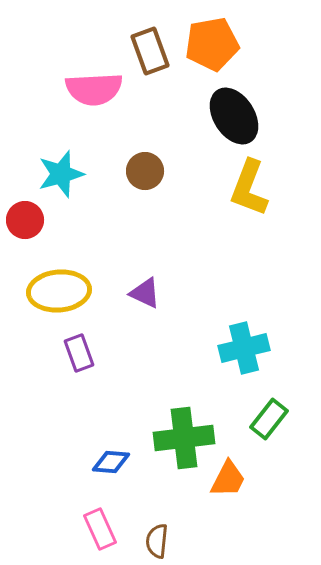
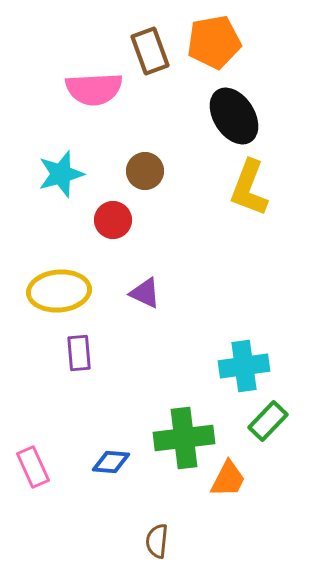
orange pentagon: moved 2 px right, 2 px up
red circle: moved 88 px right
cyan cross: moved 18 px down; rotated 6 degrees clockwise
purple rectangle: rotated 15 degrees clockwise
green rectangle: moved 1 px left, 2 px down; rotated 6 degrees clockwise
pink rectangle: moved 67 px left, 62 px up
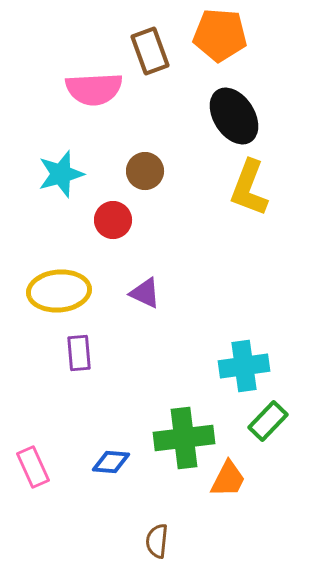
orange pentagon: moved 6 px right, 7 px up; rotated 14 degrees clockwise
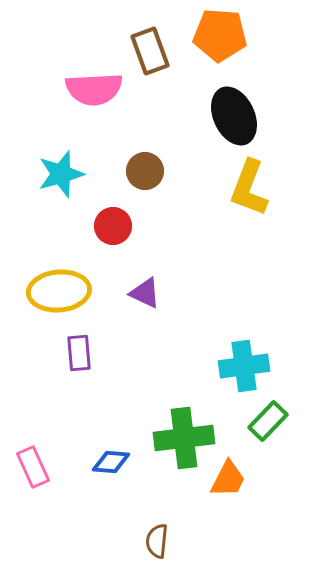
black ellipse: rotated 8 degrees clockwise
red circle: moved 6 px down
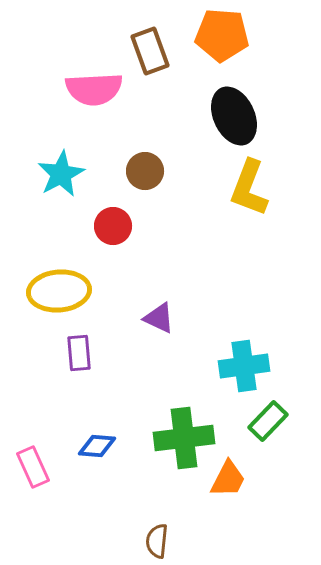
orange pentagon: moved 2 px right
cyan star: rotated 12 degrees counterclockwise
purple triangle: moved 14 px right, 25 px down
blue diamond: moved 14 px left, 16 px up
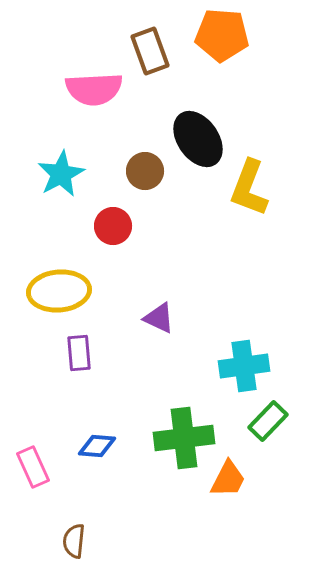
black ellipse: moved 36 px left, 23 px down; rotated 10 degrees counterclockwise
brown semicircle: moved 83 px left
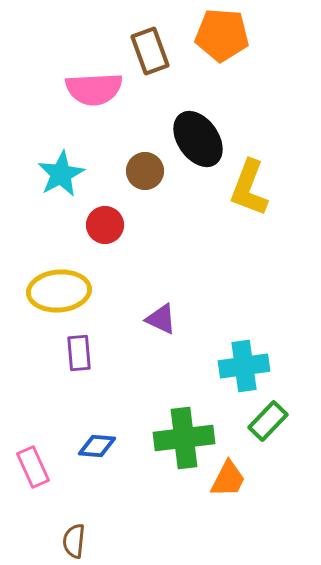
red circle: moved 8 px left, 1 px up
purple triangle: moved 2 px right, 1 px down
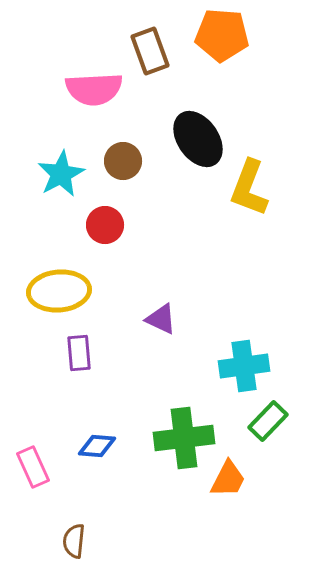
brown circle: moved 22 px left, 10 px up
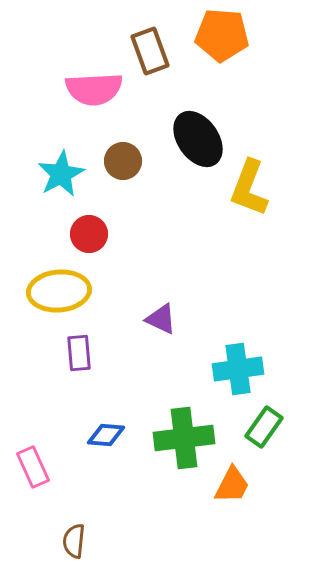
red circle: moved 16 px left, 9 px down
cyan cross: moved 6 px left, 3 px down
green rectangle: moved 4 px left, 6 px down; rotated 9 degrees counterclockwise
blue diamond: moved 9 px right, 11 px up
orange trapezoid: moved 4 px right, 6 px down
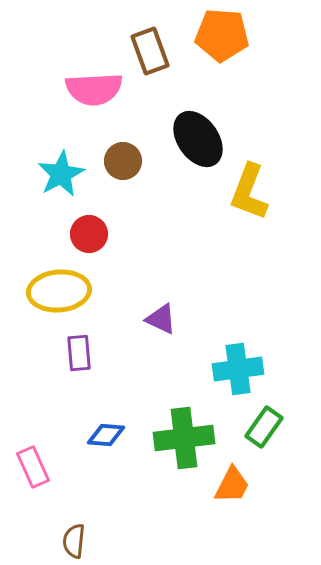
yellow L-shape: moved 4 px down
